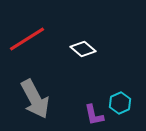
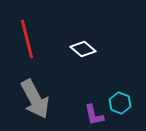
red line: rotated 72 degrees counterclockwise
cyan hexagon: rotated 15 degrees counterclockwise
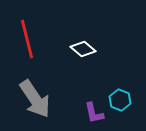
gray arrow: rotated 6 degrees counterclockwise
cyan hexagon: moved 3 px up
purple L-shape: moved 2 px up
